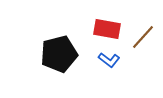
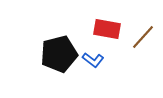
blue L-shape: moved 16 px left
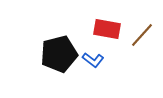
brown line: moved 1 px left, 2 px up
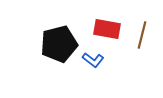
brown line: rotated 28 degrees counterclockwise
black pentagon: moved 10 px up
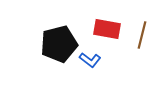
blue L-shape: moved 3 px left
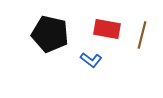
black pentagon: moved 9 px left, 10 px up; rotated 27 degrees clockwise
blue L-shape: moved 1 px right
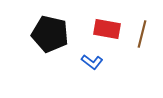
brown line: moved 1 px up
blue L-shape: moved 1 px right, 2 px down
